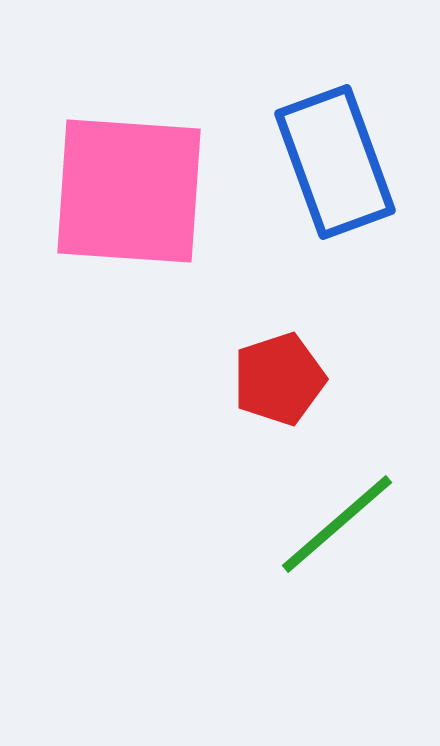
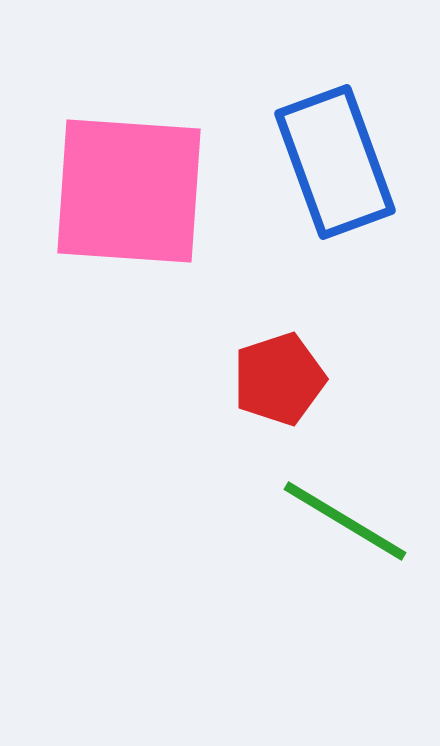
green line: moved 8 px right, 3 px up; rotated 72 degrees clockwise
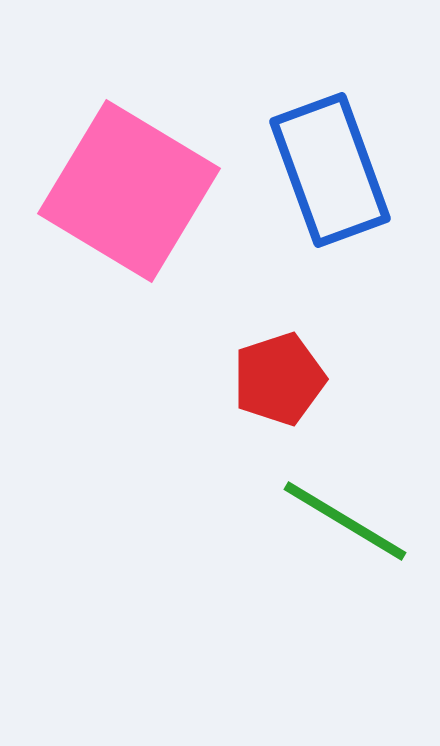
blue rectangle: moved 5 px left, 8 px down
pink square: rotated 27 degrees clockwise
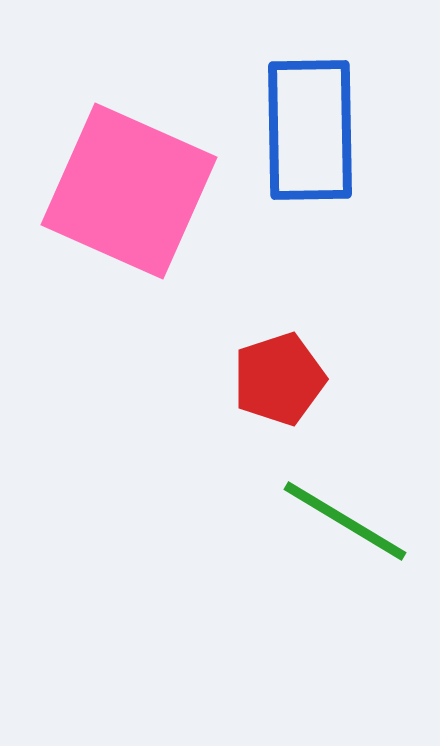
blue rectangle: moved 20 px left, 40 px up; rotated 19 degrees clockwise
pink square: rotated 7 degrees counterclockwise
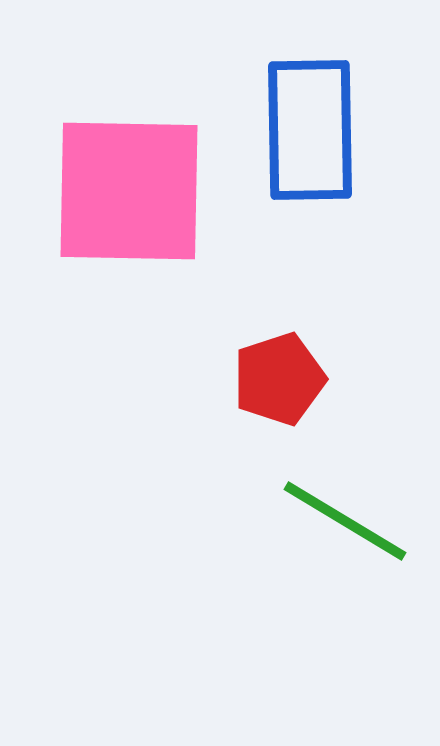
pink square: rotated 23 degrees counterclockwise
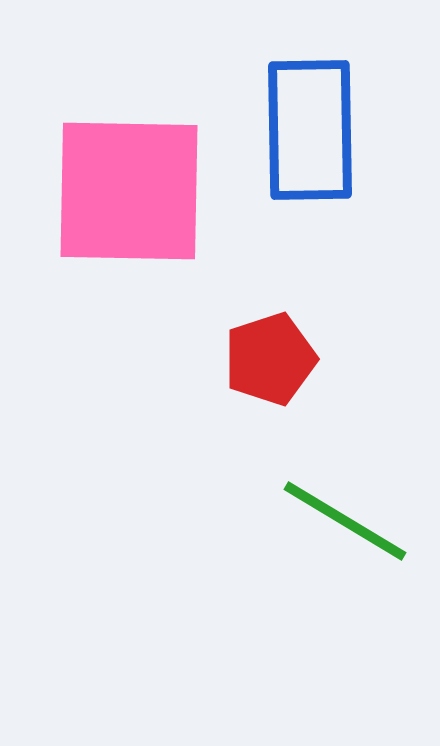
red pentagon: moved 9 px left, 20 px up
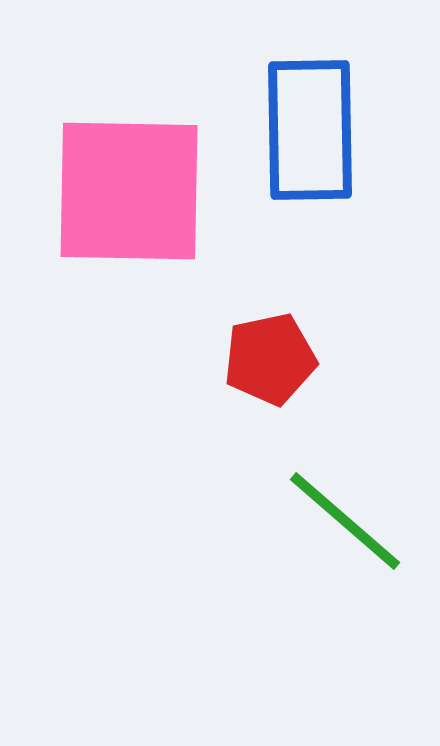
red pentagon: rotated 6 degrees clockwise
green line: rotated 10 degrees clockwise
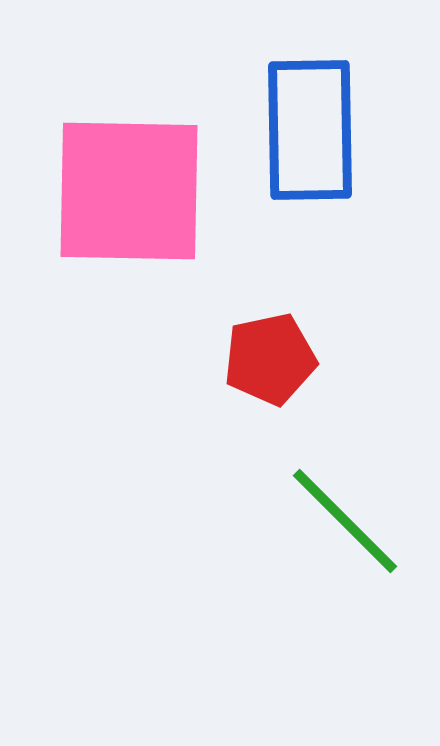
green line: rotated 4 degrees clockwise
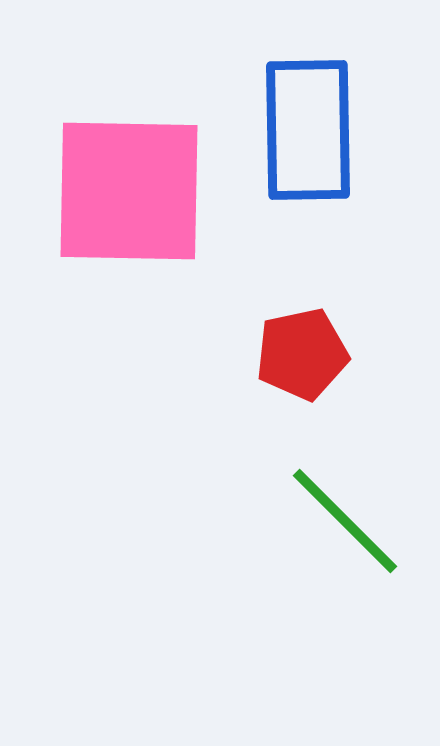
blue rectangle: moved 2 px left
red pentagon: moved 32 px right, 5 px up
